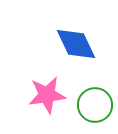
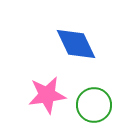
green circle: moved 1 px left
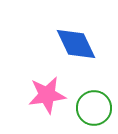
green circle: moved 3 px down
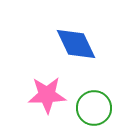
pink star: rotated 6 degrees clockwise
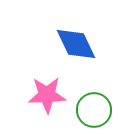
green circle: moved 2 px down
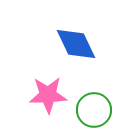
pink star: moved 1 px right
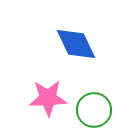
pink star: moved 3 px down
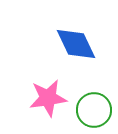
pink star: rotated 6 degrees counterclockwise
